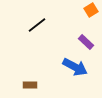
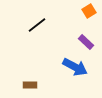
orange square: moved 2 px left, 1 px down
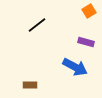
purple rectangle: rotated 28 degrees counterclockwise
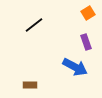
orange square: moved 1 px left, 2 px down
black line: moved 3 px left
purple rectangle: rotated 56 degrees clockwise
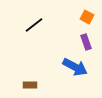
orange square: moved 1 px left, 4 px down; rotated 32 degrees counterclockwise
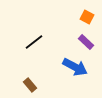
black line: moved 17 px down
purple rectangle: rotated 28 degrees counterclockwise
brown rectangle: rotated 48 degrees clockwise
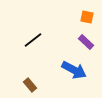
orange square: rotated 16 degrees counterclockwise
black line: moved 1 px left, 2 px up
blue arrow: moved 1 px left, 3 px down
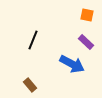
orange square: moved 2 px up
black line: rotated 30 degrees counterclockwise
blue arrow: moved 2 px left, 6 px up
